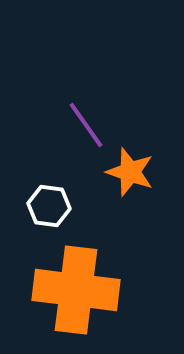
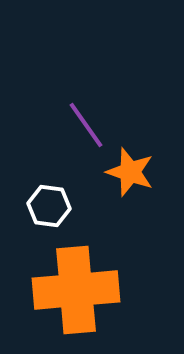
orange cross: rotated 12 degrees counterclockwise
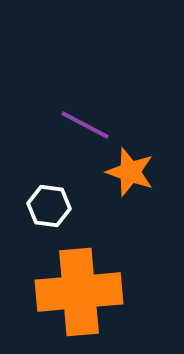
purple line: moved 1 px left; rotated 27 degrees counterclockwise
orange cross: moved 3 px right, 2 px down
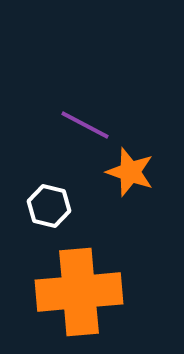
white hexagon: rotated 6 degrees clockwise
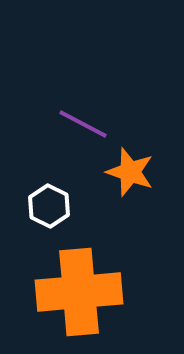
purple line: moved 2 px left, 1 px up
white hexagon: rotated 12 degrees clockwise
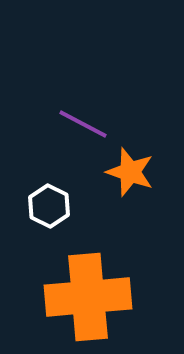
orange cross: moved 9 px right, 5 px down
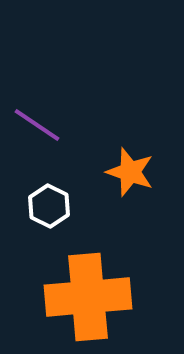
purple line: moved 46 px left, 1 px down; rotated 6 degrees clockwise
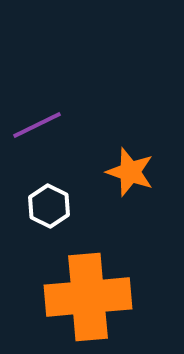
purple line: rotated 60 degrees counterclockwise
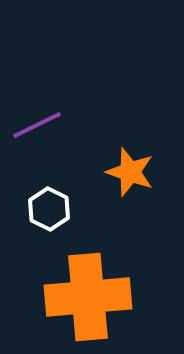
white hexagon: moved 3 px down
